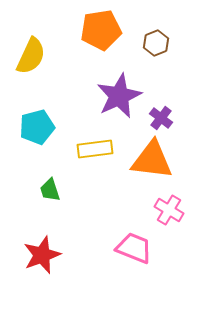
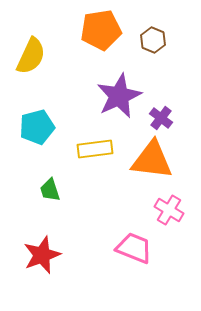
brown hexagon: moved 3 px left, 3 px up; rotated 15 degrees counterclockwise
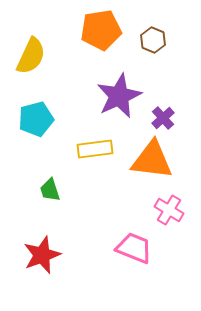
purple cross: moved 2 px right; rotated 10 degrees clockwise
cyan pentagon: moved 1 px left, 8 px up
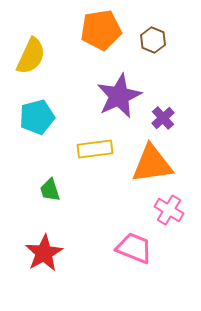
cyan pentagon: moved 1 px right, 2 px up
orange triangle: moved 4 px down; rotated 15 degrees counterclockwise
red star: moved 2 px right, 2 px up; rotated 9 degrees counterclockwise
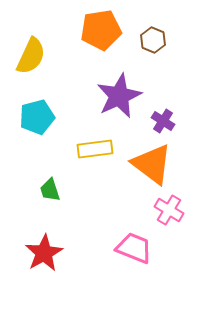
purple cross: moved 3 px down; rotated 15 degrees counterclockwise
orange triangle: rotated 45 degrees clockwise
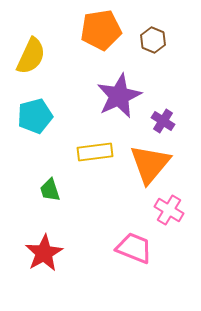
cyan pentagon: moved 2 px left, 1 px up
yellow rectangle: moved 3 px down
orange triangle: moved 2 px left; rotated 33 degrees clockwise
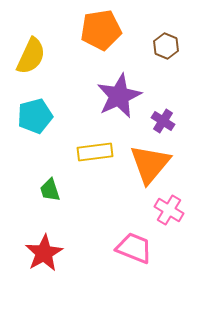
brown hexagon: moved 13 px right, 6 px down
